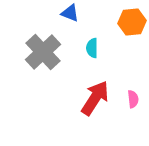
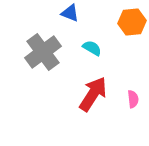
cyan semicircle: rotated 120 degrees clockwise
gray cross: rotated 6 degrees clockwise
red arrow: moved 2 px left, 4 px up
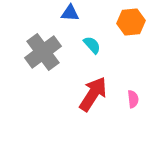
blue triangle: rotated 18 degrees counterclockwise
orange hexagon: moved 1 px left
cyan semicircle: moved 3 px up; rotated 18 degrees clockwise
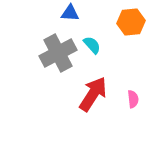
gray cross: moved 15 px right, 1 px down; rotated 9 degrees clockwise
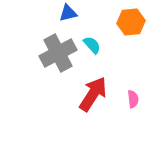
blue triangle: moved 2 px left; rotated 18 degrees counterclockwise
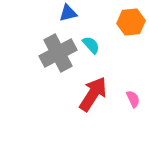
cyan semicircle: moved 1 px left
pink semicircle: rotated 18 degrees counterclockwise
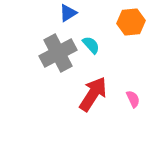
blue triangle: rotated 18 degrees counterclockwise
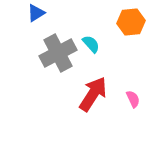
blue triangle: moved 32 px left
cyan semicircle: moved 1 px up
